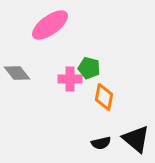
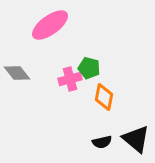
pink cross: rotated 15 degrees counterclockwise
black semicircle: moved 1 px right, 1 px up
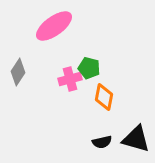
pink ellipse: moved 4 px right, 1 px down
gray diamond: moved 1 px right, 1 px up; rotated 72 degrees clockwise
black triangle: rotated 24 degrees counterclockwise
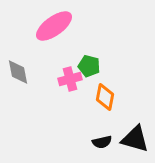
green pentagon: moved 2 px up
gray diamond: rotated 44 degrees counterclockwise
orange diamond: moved 1 px right
black triangle: moved 1 px left
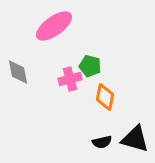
green pentagon: moved 1 px right
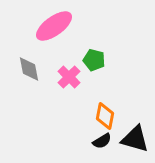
green pentagon: moved 4 px right, 6 px up
gray diamond: moved 11 px right, 3 px up
pink cross: moved 1 px left, 2 px up; rotated 30 degrees counterclockwise
orange diamond: moved 19 px down
black semicircle: moved 1 px up; rotated 18 degrees counterclockwise
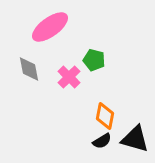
pink ellipse: moved 4 px left, 1 px down
